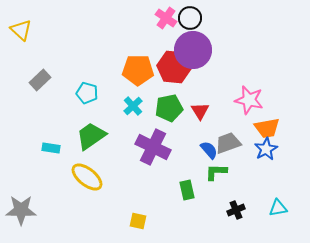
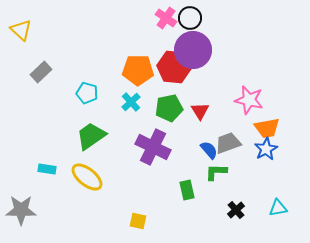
gray rectangle: moved 1 px right, 8 px up
cyan cross: moved 2 px left, 4 px up
cyan rectangle: moved 4 px left, 21 px down
black cross: rotated 18 degrees counterclockwise
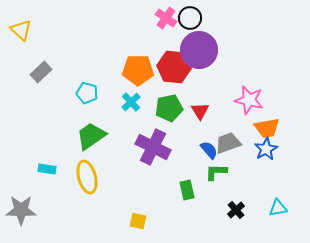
purple circle: moved 6 px right
yellow ellipse: rotated 36 degrees clockwise
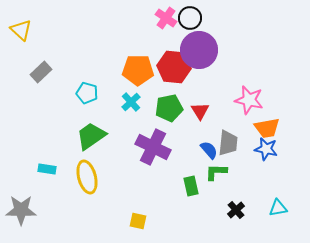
gray trapezoid: rotated 116 degrees clockwise
blue star: rotated 30 degrees counterclockwise
green rectangle: moved 4 px right, 4 px up
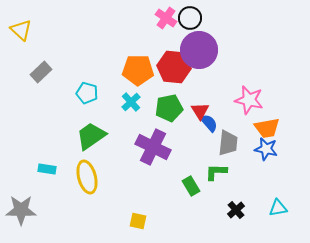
blue semicircle: moved 27 px up
green rectangle: rotated 18 degrees counterclockwise
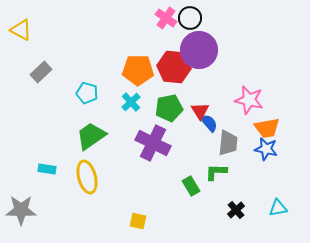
yellow triangle: rotated 15 degrees counterclockwise
purple cross: moved 4 px up
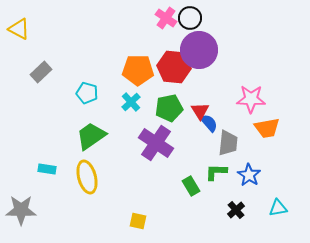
yellow triangle: moved 2 px left, 1 px up
pink star: moved 2 px right, 1 px up; rotated 12 degrees counterclockwise
purple cross: moved 3 px right; rotated 8 degrees clockwise
blue star: moved 17 px left, 26 px down; rotated 20 degrees clockwise
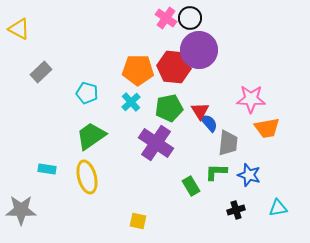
blue star: rotated 15 degrees counterclockwise
black cross: rotated 24 degrees clockwise
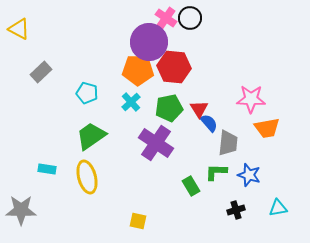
purple circle: moved 50 px left, 8 px up
red triangle: moved 1 px left, 2 px up
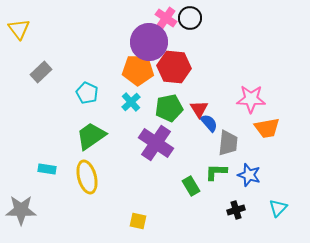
yellow triangle: rotated 25 degrees clockwise
cyan pentagon: rotated 10 degrees clockwise
cyan triangle: rotated 36 degrees counterclockwise
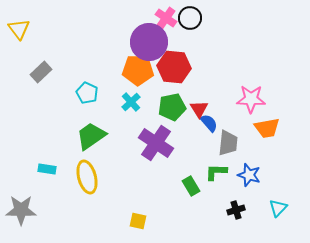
green pentagon: moved 3 px right, 1 px up
